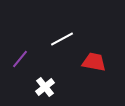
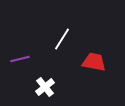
white line: rotated 30 degrees counterclockwise
purple line: rotated 36 degrees clockwise
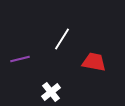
white cross: moved 6 px right, 5 px down
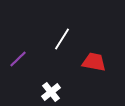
purple line: moved 2 px left; rotated 30 degrees counterclockwise
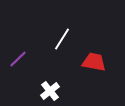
white cross: moved 1 px left, 1 px up
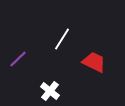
red trapezoid: rotated 15 degrees clockwise
white cross: rotated 12 degrees counterclockwise
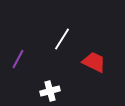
purple line: rotated 18 degrees counterclockwise
white cross: rotated 36 degrees clockwise
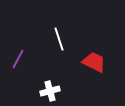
white line: moved 3 px left; rotated 50 degrees counterclockwise
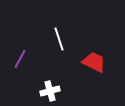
purple line: moved 2 px right
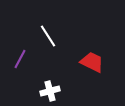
white line: moved 11 px left, 3 px up; rotated 15 degrees counterclockwise
red trapezoid: moved 2 px left
